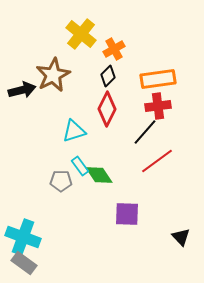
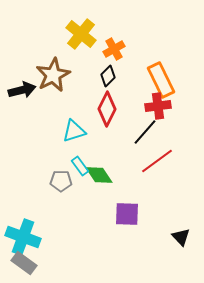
orange rectangle: moved 3 px right, 1 px down; rotated 72 degrees clockwise
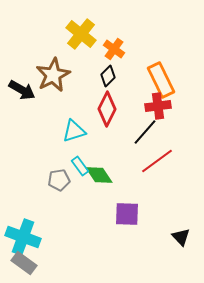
orange cross: rotated 25 degrees counterclockwise
black arrow: rotated 44 degrees clockwise
gray pentagon: moved 2 px left, 1 px up; rotated 10 degrees counterclockwise
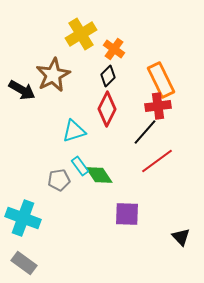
yellow cross: rotated 20 degrees clockwise
cyan cross: moved 19 px up
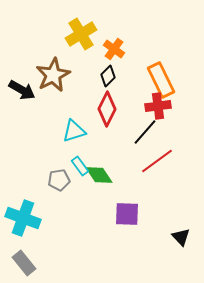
gray rectangle: rotated 15 degrees clockwise
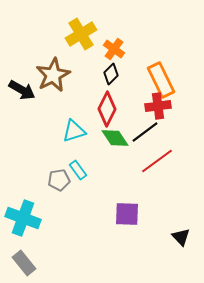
black diamond: moved 3 px right, 2 px up
black line: rotated 12 degrees clockwise
cyan rectangle: moved 2 px left, 4 px down
green diamond: moved 16 px right, 37 px up
